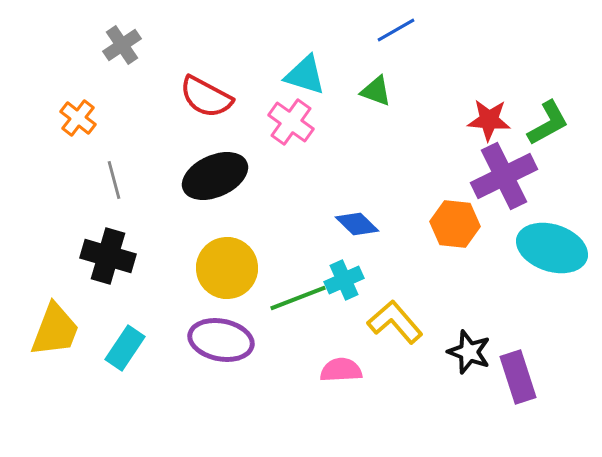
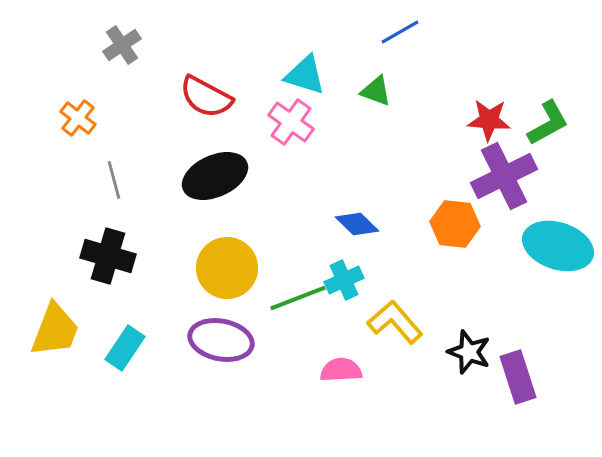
blue line: moved 4 px right, 2 px down
cyan ellipse: moved 6 px right, 2 px up
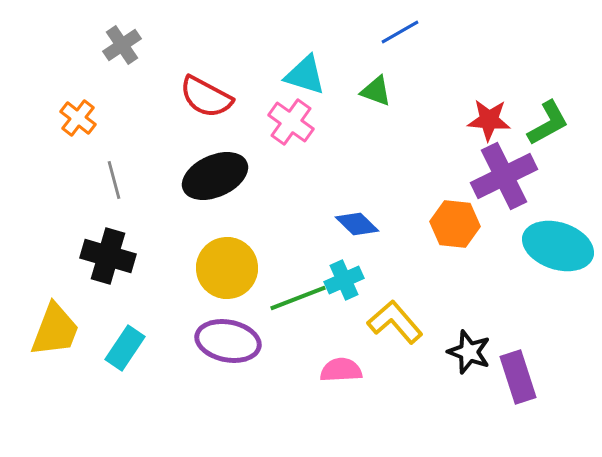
purple ellipse: moved 7 px right, 1 px down
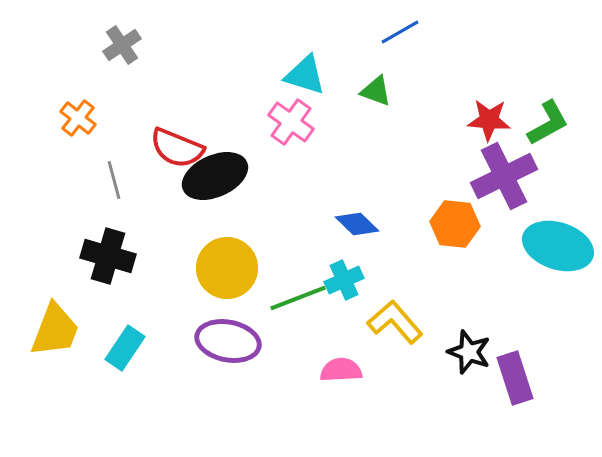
red semicircle: moved 29 px left, 51 px down; rotated 6 degrees counterclockwise
purple rectangle: moved 3 px left, 1 px down
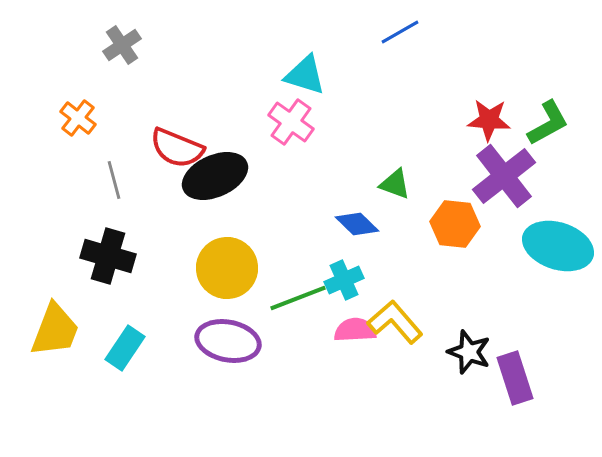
green triangle: moved 19 px right, 93 px down
purple cross: rotated 12 degrees counterclockwise
pink semicircle: moved 14 px right, 40 px up
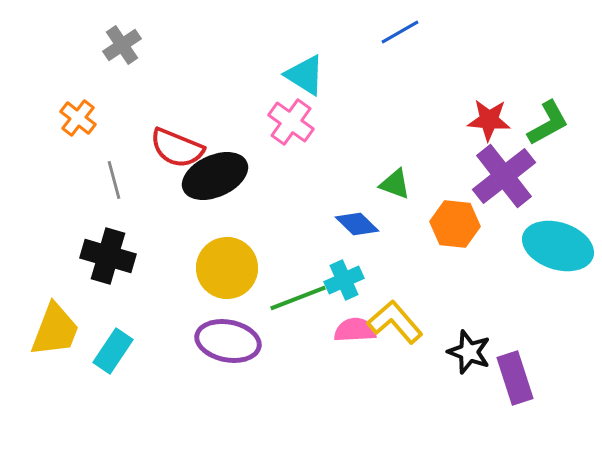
cyan triangle: rotated 15 degrees clockwise
cyan rectangle: moved 12 px left, 3 px down
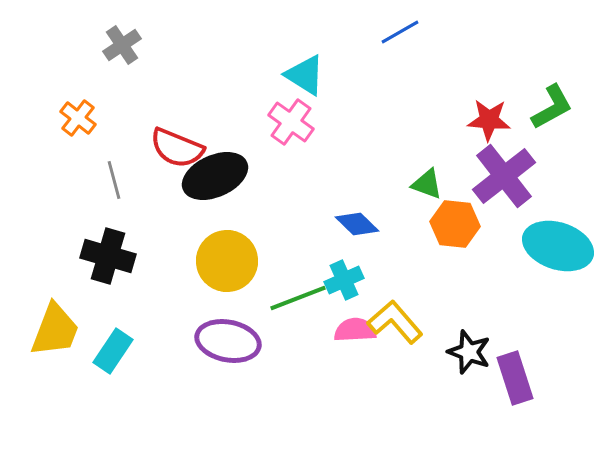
green L-shape: moved 4 px right, 16 px up
green triangle: moved 32 px right
yellow circle: moved 7 px up
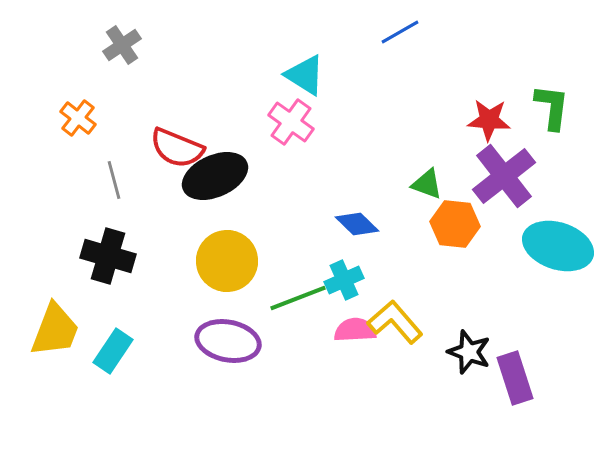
green L-shape: rotated 54 degrees counterclockwise
